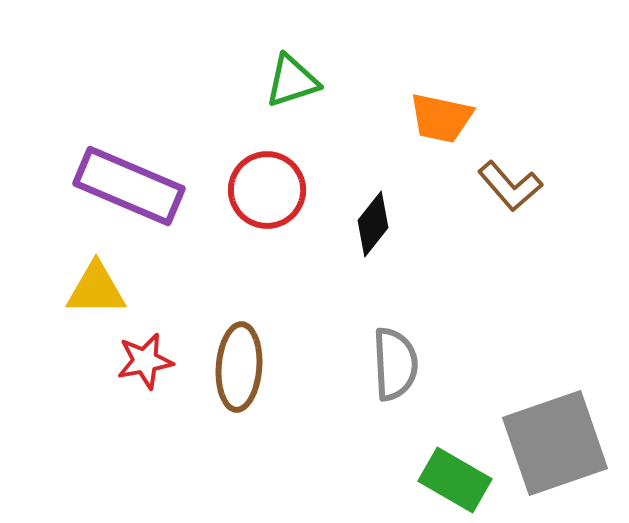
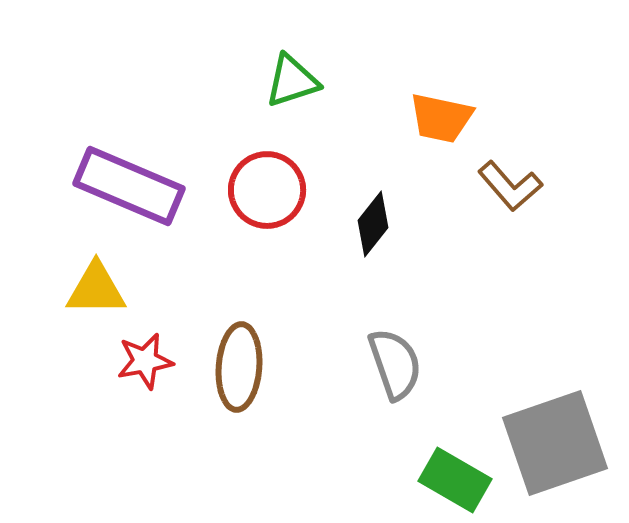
gray semicircle: rotated 16 degrees counterclockwise
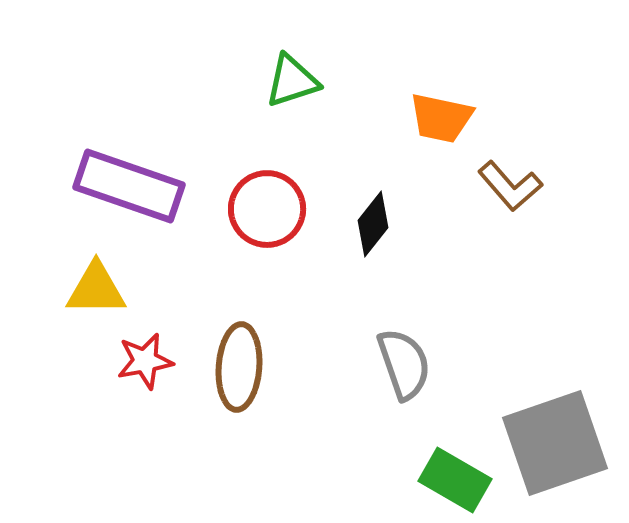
purple rectangle: rotated 4 degrees counterclockwise
red circle: moved 19 px down
gray semicircle: moved 9 px right
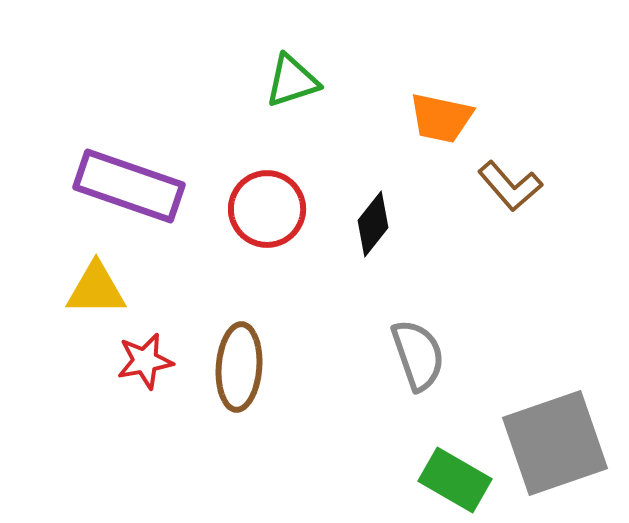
gray semicircle: moved 14 px right, 9 px up
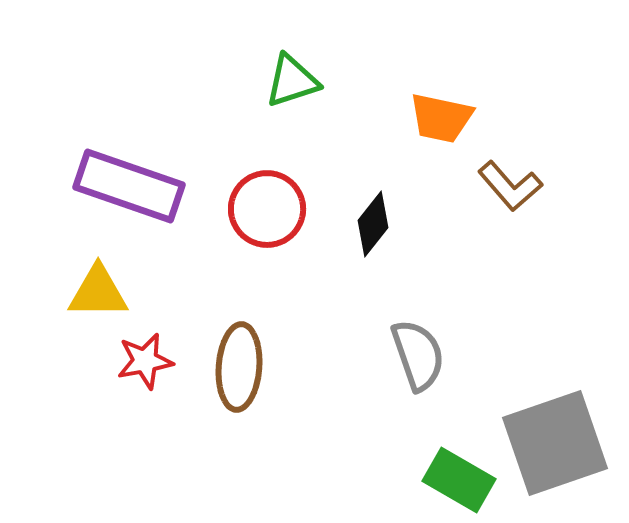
yellow triangle: moved 2 px right, 3 px down
green rectangle: moved 4 px right
